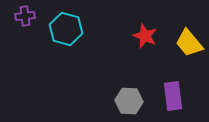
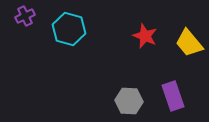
purple cross: rotated 18 degrees counterclockwise
cyan hexagon: moved 3 px right
purple rectangle: rotated 12 degrees counterclockwise
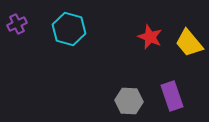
purple cross: moved 8 px left, 8 px down
red star: moved 5 px right, 1 px down
purple rectangle: moved 1 px left
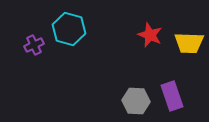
purple cross: moved 17 px right, 21 px down
red star: moved 2 px up
yellow trapezoid: rotated 48 degrees counterclockwise
gray hexagon: moved 7 px right
